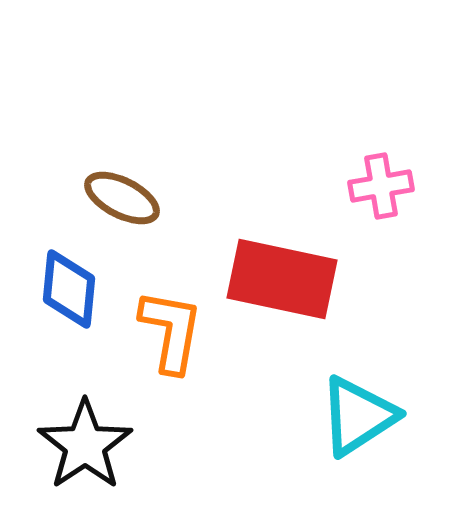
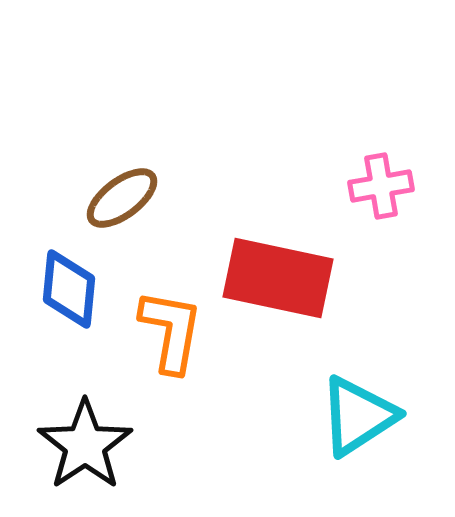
brown ellipse: rotated 64 degrees counterclockwise
red rectangle: moved 4 px left, 1 px up
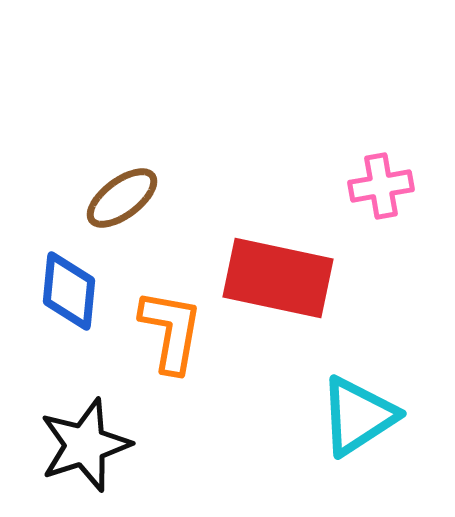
blue diamond: moved 2 px down
black star: rotated 16 degrees clockwise
